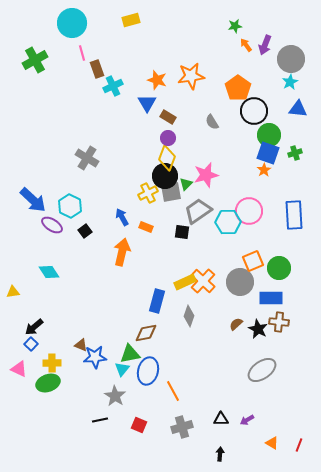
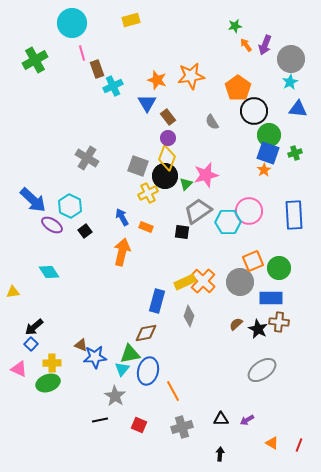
brown rectangle at (168, 117): rotated 21 degrees clockwise
gray square at (171, 192): moved 33 px left, 26 px up; rotated 30 degrees clockwise
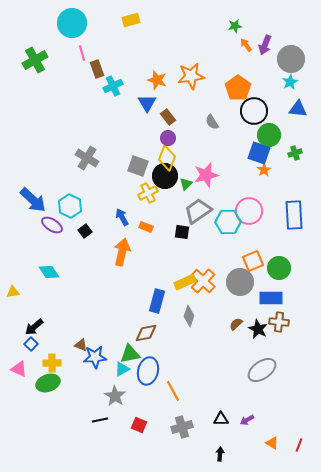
blue square at (268, 153): moved 9 px left
cyan triangle at (122, 369): rotated 21 degrees clockwise
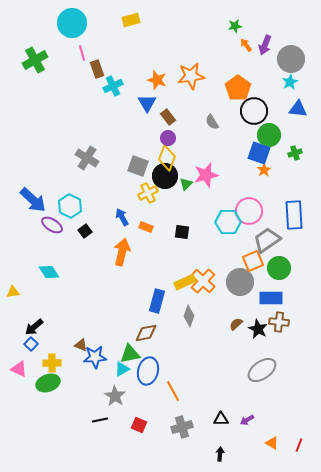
gray trapezoid at (198, 211): moved 69 px right, 29 px down
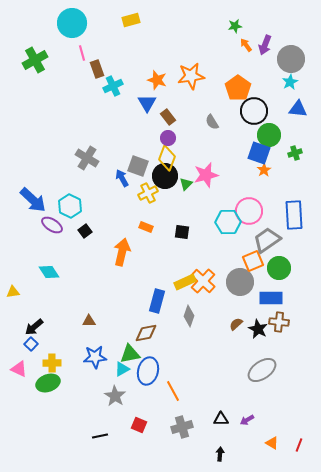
blue arrow at (122, 217): moved 39 px up
brown triangle at (81, 345): moved 8 px right, 24 px up; rotated 24 degrees counterclockwise
black line at (100, 420): moved 16 px down
